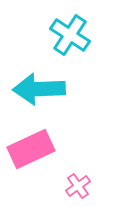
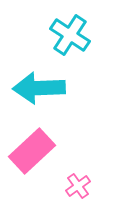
cyan arrow: moved 1 px up
pink rectangle: moved 1 px right, 2 px down; rotated 18 degrees counterclockwise
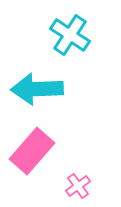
cyan arrow: moved 2 px left, 1 px down
pink rectangle: rotated 6 degrees counterclockwise
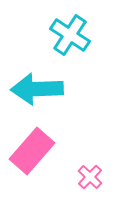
pink cross: moved 12 px right, 9 px up; rotated 10 degrees counterclockwise
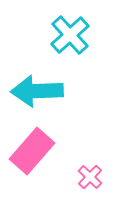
cyan cross: rotated 15 degrees clockwise
cyan arrow: moved 2 px down
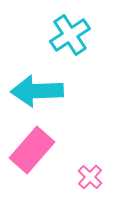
cyan cross: rotated 9 degrees clockwise
pink rectangle: moved 1 px up
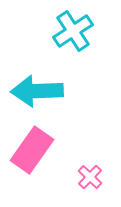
cyan cross: moved 3 px right, 4 px up
pink rectangle: rotated 6 degrees counterclockwise
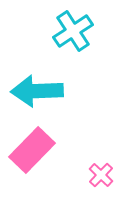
pink rectangle: rotated 9 degrees clockwise
pink cross: moved 11 px right, 2 px up
